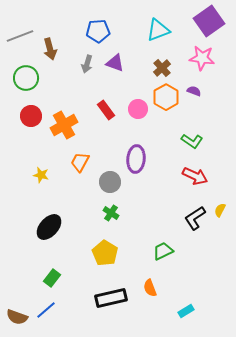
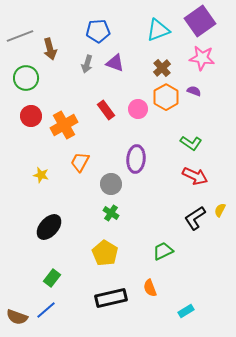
purple square: moved 9 px left
green L-shape: moved 1 px left, 2 px down
gray circle: moved 1 px right, 2 px down
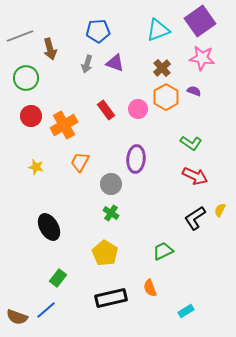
yellow star: moved 5 px left, 8 px up
black ellipse: rotated 72 degrees counterclockwise
green rectangle: moved 6 px right
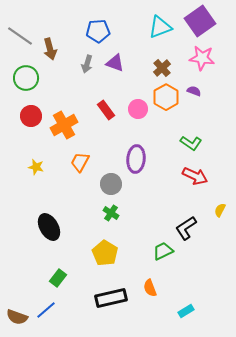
cyan triangle: moved 2 px right, 3 px up
gray line: rotated 56 degrees clockwise
black L-shape: moved 9 px left, 10 px down
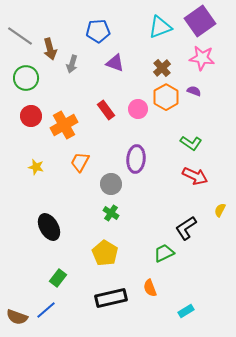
gray arrow: moved 15 px left
green trapezoid: moved 1 px right, 2 px down
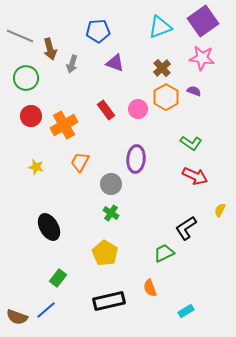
purple square: moved 3 px right
gray line: rotated 12 degrees counterclockwise
black rectangle: moved 2 px left, 3 px down
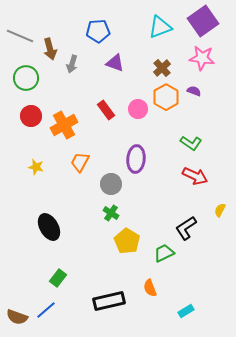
yellow pentagon: moved 22 px right, 12 px up
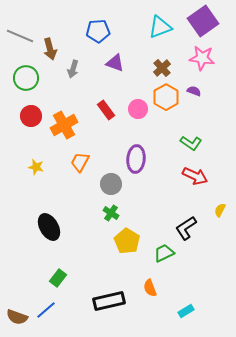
gray arrow: moved 1 px right, 5 px down
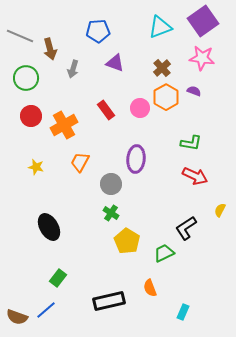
pink circle: moved 2 px right, 1 px up
green L-shape: rotated 25 degrees counterclockwise
cyan rectangle: moved 3 px left, 1 px down; rotated 35 degrees counterclockwise
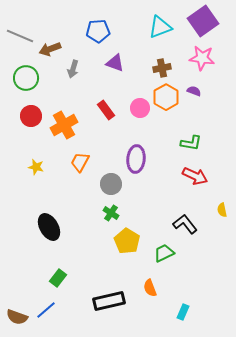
brown arrow: rotated 85 degrees clockwise
brown cross: rotated 30 degrees clockwise
yellow semicircle: moved 2 px right; rotated 40 degrees counterclockwise
black L-shape: moved 1 px left, 4 px up; rotated 85 degrees clockwise
